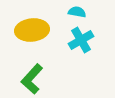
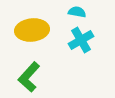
green L-shape: moved 3 px left, 2 px up
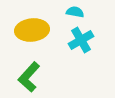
cyan semicircle: moved 2 px left
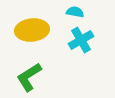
green L-shape: rotated 16 degrees clockwise
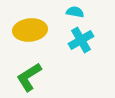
yellow ellipse: moved 2 px left
